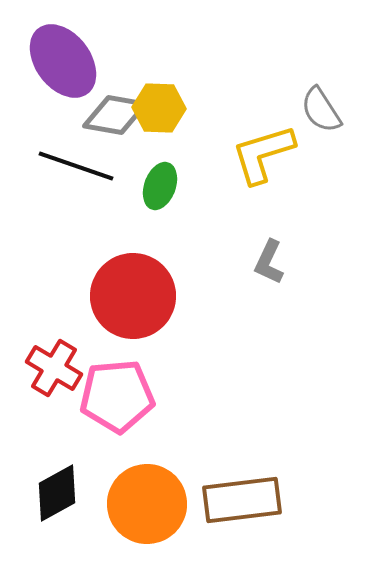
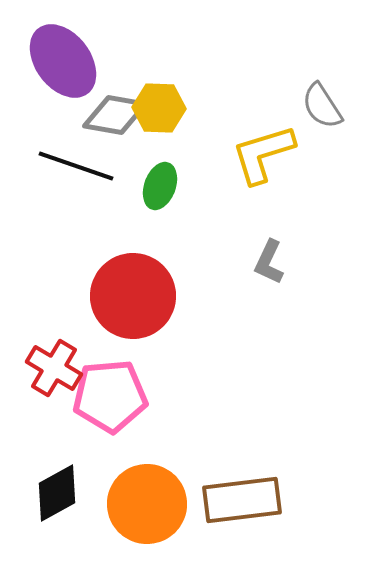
gray semicircle: moved 1 px right, 4 px up
pink pentagon: moved 7 px left
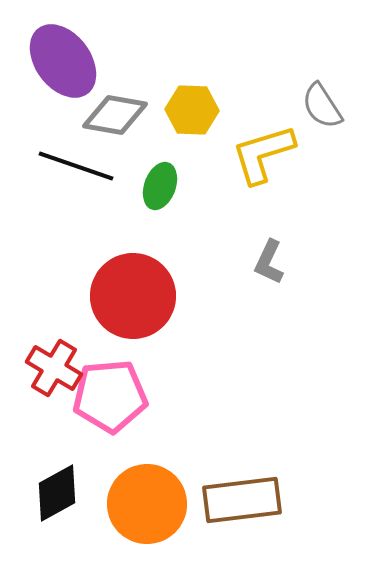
yellow hexagon: moved 33 px right, 2 px down
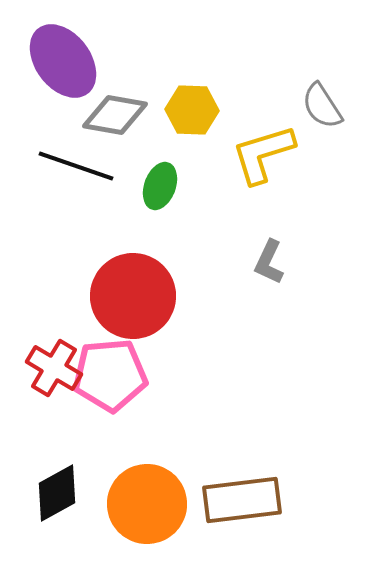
pink pentagon: moved 21 px up
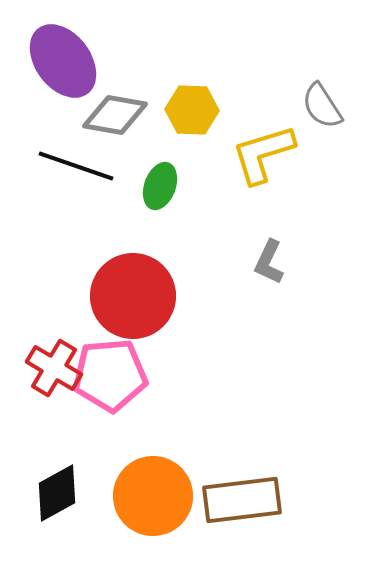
orange circle: moved 6 px right, 8 px up
